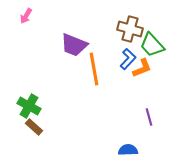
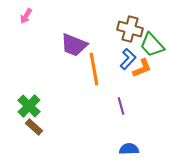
green cross: rotated 15 degrees clockwise
purple line: moved 28 px left, 11 px up
blue semicircle: moved 1 px right, 1 px up
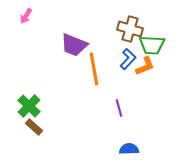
green trapezoid: rotated 44 degrees counterclockwise
orange L-shape: moved 3 px right, 2 px up
purple line: moved 2 px left, 2 px down
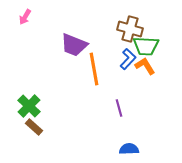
pink arrow: moved 1 px left, 1 px down
green trapezoid: moved 6 px left, 1 px down
orange L-shape: rotated 100 degrees counterclockwise
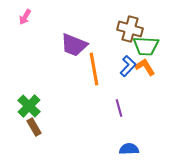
blue L-shape: moved 7 px down
orange L-shape: moved 1 px down
brown rectangle: rotated 18 degrees clockwise
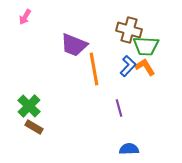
brown cross: moved 1 px left, 1 px down
brown rectangle: rotated 30 degrees counterclockwise
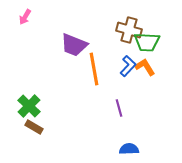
green trapezoid: moved 1 px right, 4 px up
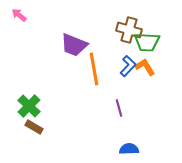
pink arrow: moved 6 px left, 2 px up; rotated 98 degrees clockwise
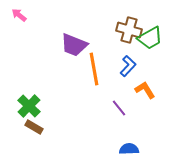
green trapezoid: moved 3 px right, 4 px up; rotated 32 degrees counterclockwise
orange L-shape: moved 23 px down
purple line: rotated 24 degrees counterclockwise
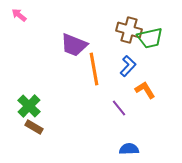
green trapezoid: rotated 16 degrees clockwise
